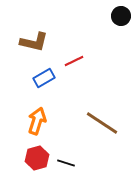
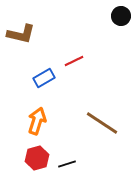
brown L-shape: moved 13 px left, 8 px up
black line: moved 1 px right, 1 px down; rotated 36 degrees counterclockwise
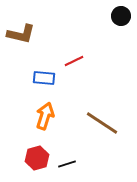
blue rectangle: rotated 35 degrees clockwise
orange arrow: moved 8 px right, 5 px up
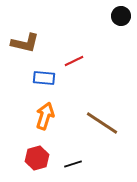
brown L-shape: moved 4 px right, 9 px down
black line: moved 6 px right
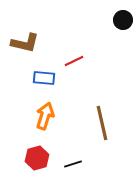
black circle: moved 2 px right, 4 px down
brown line: rotated 44 degrees clockwise
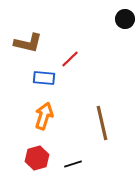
black circle: moved 2 px right, 1 px up
brown L-shape: moved 3 px right
red line: moved 4 px left, 2 px up; rotated 18 degrees counterclockwise
orange arrow: moved 1 px left
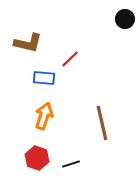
red hexagon: rotated 25 degrees counterclockwise
black line: moved 2 px left
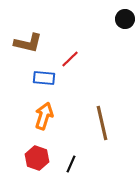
black line: rotated 48 degrees counterclockwise
